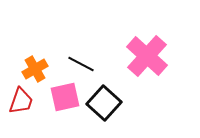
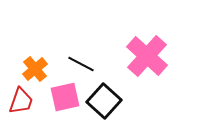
orange cross: rotated 10 degrees counterclockwise
black square: moved 2 px up
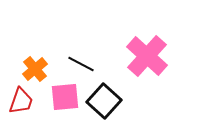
pink square: rotated 8 degrees clockwise
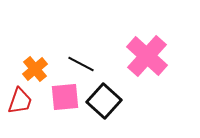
red trapezoid: moved 1 px left
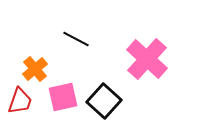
pink cross: moved 3 px down
black line: moved 5 px left, 25 px up
pink square: moved 2 px left; rotated 8 degrees counterclockwise
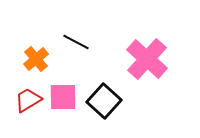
black line: moved 3 px down
orange cross: moved 1 px right, 10 px up
pink square: rotated 12 degrees clockwise
red trapezoid: moved 8 px right, 1 px up; rotated 140 degrees counterclockwise
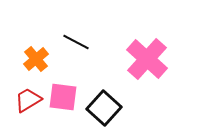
pink square: rotated 8 degrees clockwise
black square: moved 7 px down
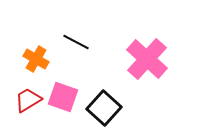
orange cross: rotated 20 degrees counterclockwise
pink square: rotated 12 degrees clockwise
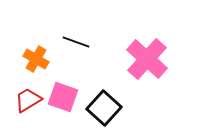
black line: rotated 8 degrees counterclockwise
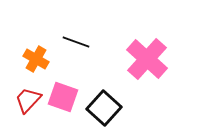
red trapezoid: rotated 16 degrees counterclockwise
